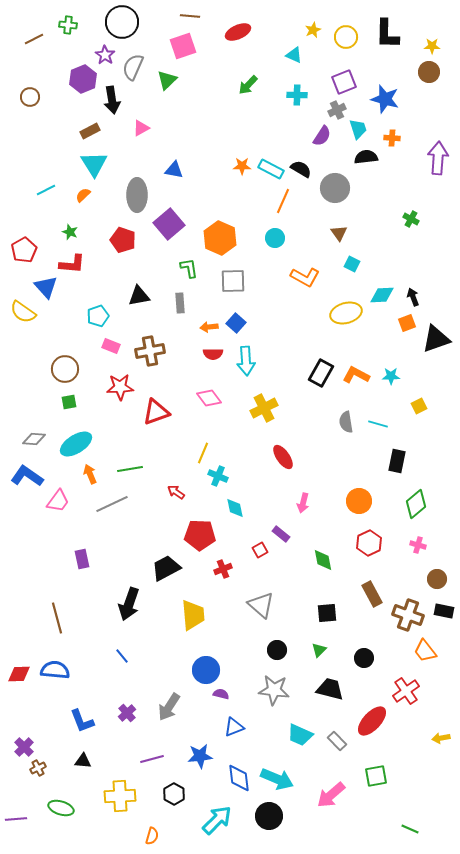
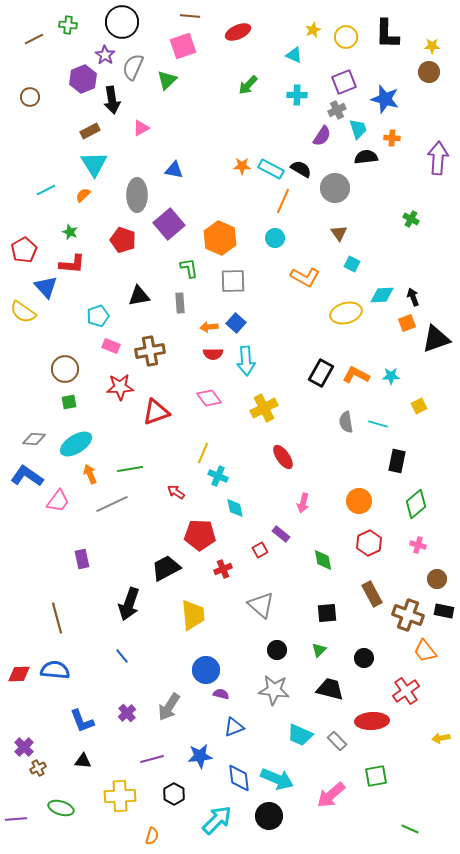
red ellipse at (372, 721): rotated 44 degrees clockwise
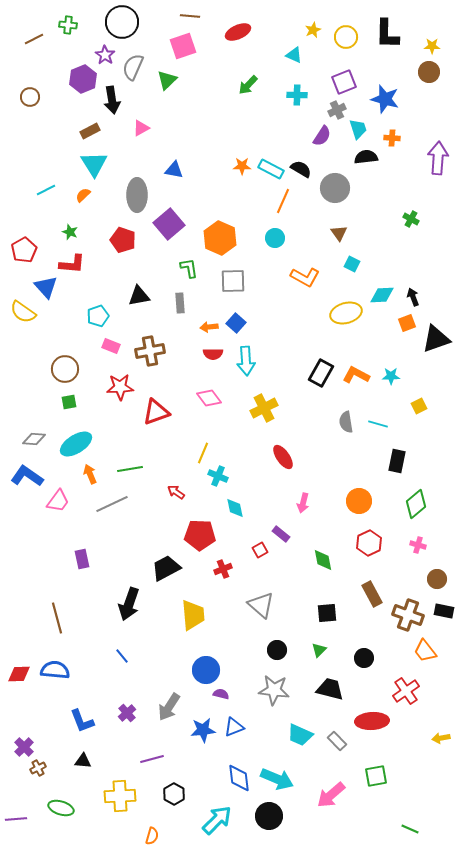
blue star at (200, 756): moved 3 px right, 26 px up
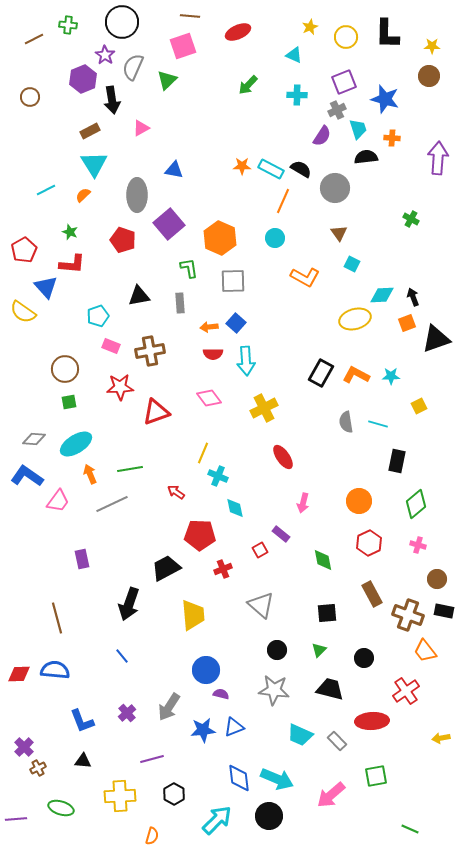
yellow star at (313, 30): moved 3 px left, 3 px up
brown circle at (429, 72): moved 4 px down
yellow ellipse at (346, 313): moved 9 px right, 6 px down
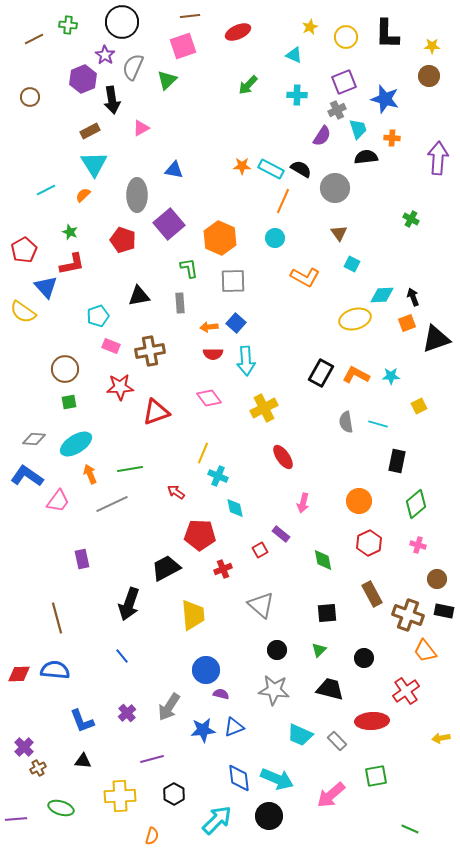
brown line at (190, 16): rotated 12 degrees counterclockwise
red L-shape at (72, 264): rotated 16 degrees counterclockwise
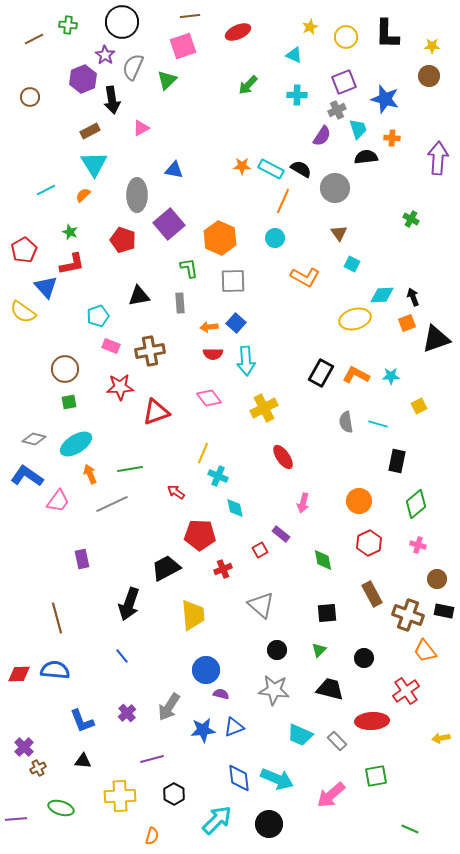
gray diamond at (34, 439): rotated 10 degrees clockwise
black circle at (269, 816): moved 8 px down
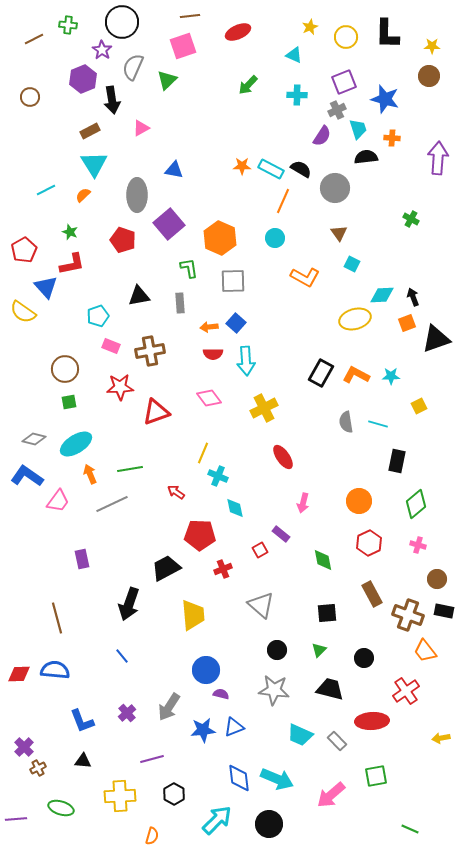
purple star at (105, 55): moved 3 px left, 5 px up
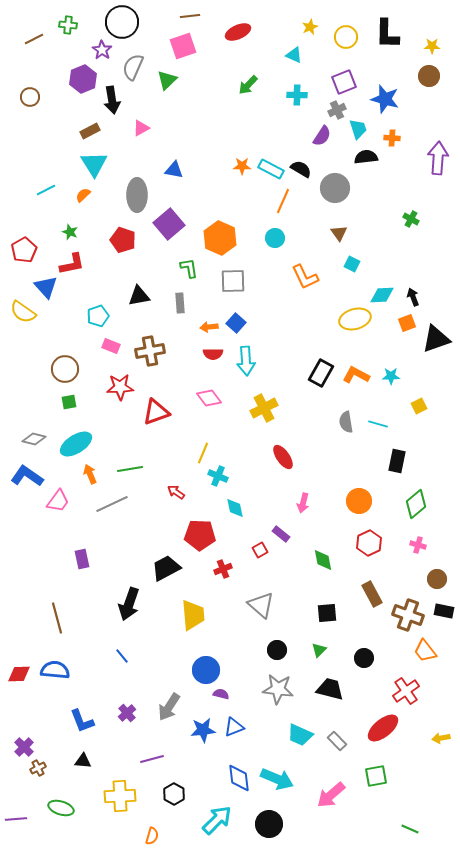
orange L-shape at (305, 277): rotated 36 degrees clockwise
gray star at (274, 690): moved 4 px right, 1 px up
red ellipse at (372, 721): moved 11 px right, 7 px down; rotated 36 degrees counterclockwise
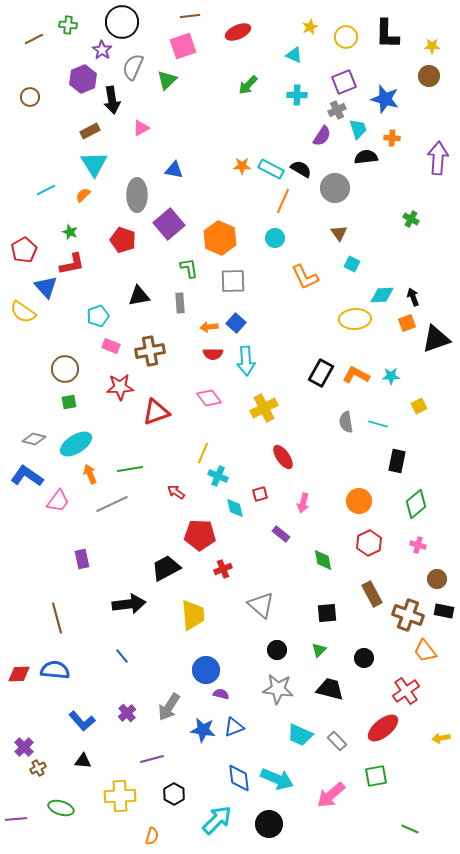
yellow ellipse at (355, 319): rotated 12 degrees clockwise
red square at (260, 550): moved 56 px up; rotated 14 degrees clockwise
black arrow at (129, 604): rotated 116 degrees counterclockwise
blue L-shape at (82, 721): rotated 20 degrees counterclockwise
blue star at (203, 730): rotated 15 degrees clockwise
